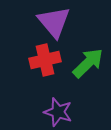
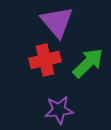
purple triangle: moved 3 px right
purple star: moved 1 px right, 2 px up; rotated 24 degrees counterclockwise
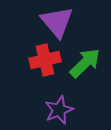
green arrow: moved 3 px left
purple star: rotated 16 degrees counterclockwise
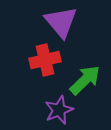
purple triangle: moved 4 px right
green arrow: moved 17 px down
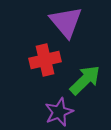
purple triangle: moved 5 px right
purple star: moved 2 px down
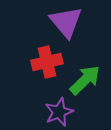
red cross: moved 2 px right, 2 px down
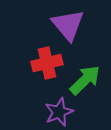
purple triangle: moved 2 px right, 3 px down
red cross: moved 1 px down
